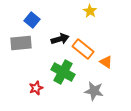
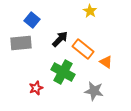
black arrow: rotated 30 degrees counterclockwise
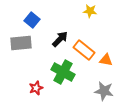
yellow star: rotated 24 degrees counterclockwise
orange rectangle: moved 1 px right, 1 px down
orange triangle: moved 2 px up; rotated 24 degrees counterclockwise
gray star: moved 10 px right
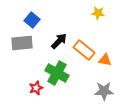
yellow star: moved 8 px right, 2 px down
black arrow: moved 1 px left, 2 px down
gray rectangle: moved 1 px right
orange triangle: moved 1 px left
green cross: moved 6 px left, 1 px down
gray star: rotated 12 degrees counterclockwise
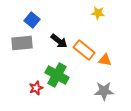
black arrow: rotated 84 degrees clockwise
green cross: moved 2 px down
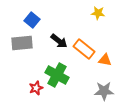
orange rectangle: moved 1 px up
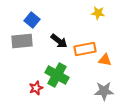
gray rectangle: moved 2 px up
orange rectangle: moved 1 px right; rotated 50 degrees counterclockwise
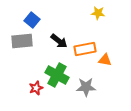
gray star: moved 18 px left, 4 px up
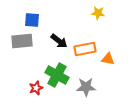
blue square: rotated 35 degrees counterclockwise
orange triangle: moved 3 px right, 1 px up
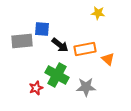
blue square: moved 10 px right, 9 px down
black arrow: moved 1 px right, 4 px down
orange triangle: rotated 32 degrees clockwise
